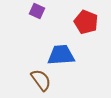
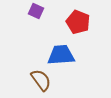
purple square: moved 1 px left
red pentagon: moved 8 px left
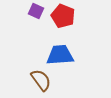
red pentagon: moved 15 px left, 6 px up
blue trapezoid: moved 1 px left
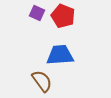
purple square: moved 1 px right, 2 px down
brown semicircle: moved 1 px right, 1 px down
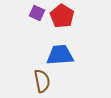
red pentagon: moved 1 px left; rotated 10 degrees clockwise
brown semicircle: rotated 25 degrees clockwise
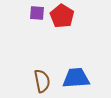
purple square: rotated 21 degrees counterclockwise
blue trapezoid: moved 16 px right, 23 px down
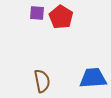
red pentagon: moved 1 px left, 1 px down
blue trapezoid: moved 17 px right
